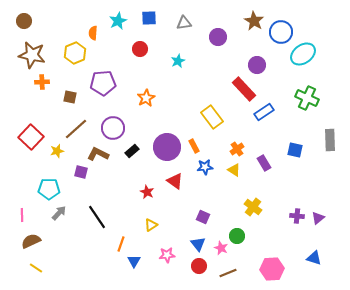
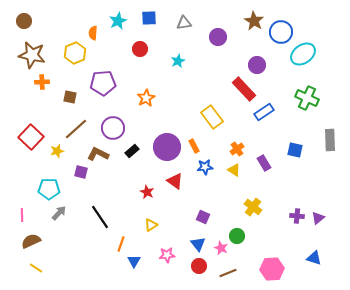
black line at (97, 217): moved 3 px right
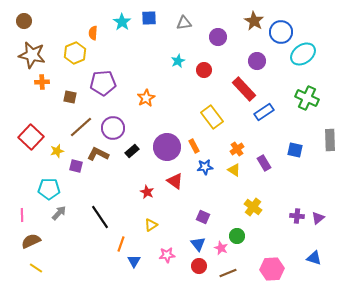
cyan star at (118, 21): moved 4 px right, 1 px down; rotated 12 degrees counterclockwise
red circle at (140, 49): moved 64 px right, 21 px down
purple circle at (257, 65): moved 4 px up
brown line at (76, 129): moved 5 px right, 2 px up
purple square at (81, 172): moved 5 px left, 6 px up
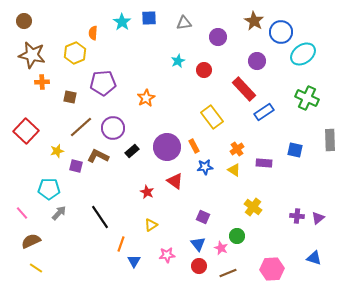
red square at (31, 137): moved 5 px left, 6 px up
brown L-shape at (98, 154): moved 2 px down
purple rectangle at (264, 163): rotated 56 degrees counterclockwise
pink line at (22, 215): moved 2 px up; rotated 40 degrees counterclockwise
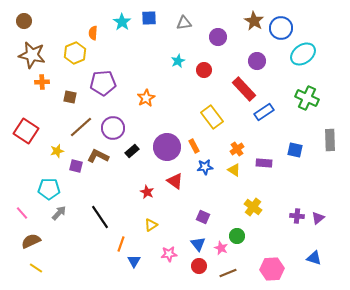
blue circle at (281, 32): moved 4 px up
red square at (26, 131): rotated 10 degrees counterclockwise
pink star at (167, 255): moved 2 px right, 1 px up
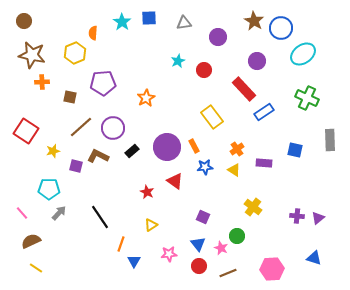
yellow star at (57, 151): moved 4 px left
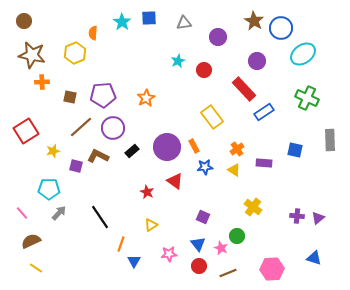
purple pentagon at (103, 83): moved 12 px down
red square at (26, 131): rotated 25 degrees clockwise
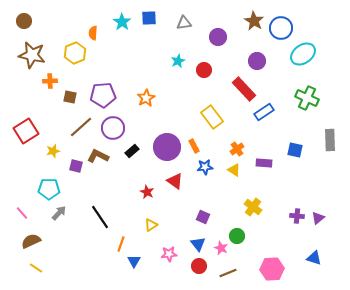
orange cross at (42, 82): moved 8 px right, 1 px up
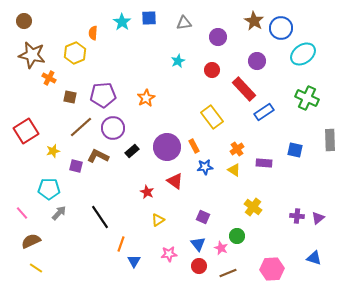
red circle at (204, 70): moved 8 px right
orange cross at (50, 81): moved 1 px left, 3 px up; rotated 32 degrees clockwise
yellow triangle at (151, 225): moved 7 px right, 5 px up
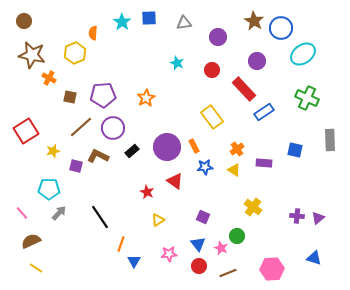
cyan star at (178, 61): moved 1 px left, 2 px down; rotated 24 degrees counterclockwise
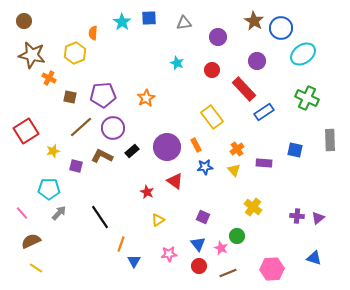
orange rectangle at (194, 146): moved 2 px right, 1 px up
brown L-shape at (98, 156): moved 4 px right
yellow triangle at (234, 170): rotated 16 degrees clockwise
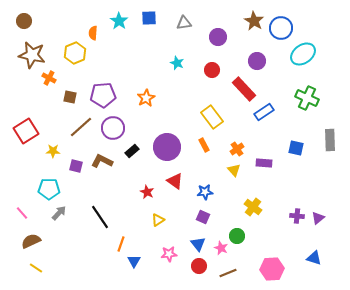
cyan star at (122, 22): moved 3 px left, 1 px up
orange rectangle at (196, 145): moved 8 px right
blue square at (295, 150): moved 1 px right, 2 px up
yellow star at (53, 151): rotated 16 degrees clockwise
brown L-shape at (102, 156): moved 5 px down
blue star at (205, 167): moved 25 px down
